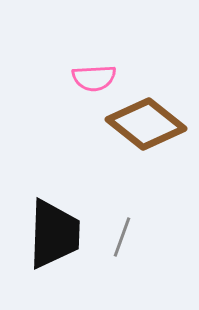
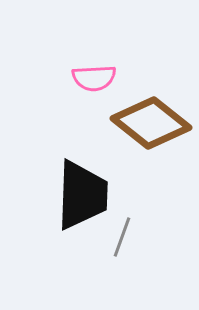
brown diamond: moved 5 px right, 1 px up
black trapezoid: moved 28 px right, 39 px up
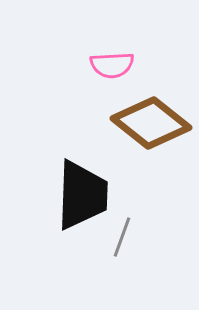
pink semicircle: moved 18 px right, 13 px up
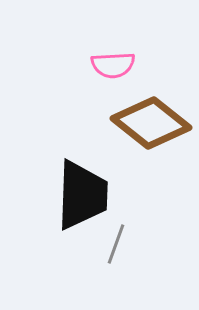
pink semicircle: moved 1 px right
gray line: moved 6 px left, 7 px down
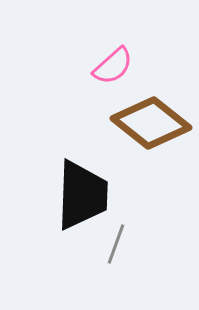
pink semicircle: moved 1 px down; rotated 39 degrees counterclockwise
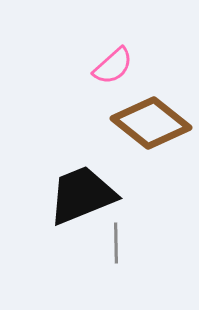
black trapezoid: rotated 114 degrees counterclockwise
gray line: moved 1 px up; rotated 21 degrees counterclockwise
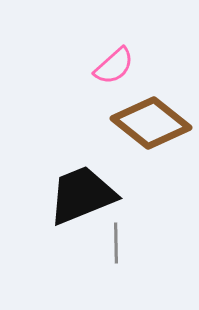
pink semicircle: moved 1 px right
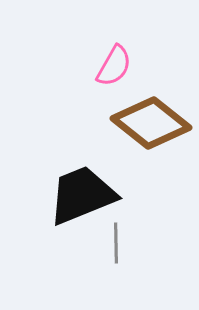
pink semicircle: rotated 18 degrees counterclockwise
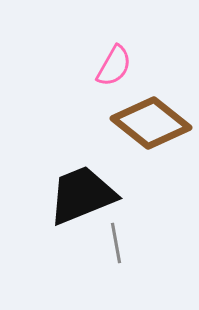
gray line: rotated 9 degrees counterclockwise
